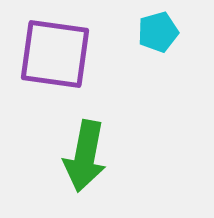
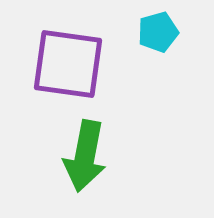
purple square: moved 13 px right, 10 px down
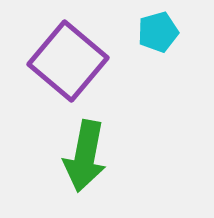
purple square: moved 3 px up; rotated 32 degrees clockwise
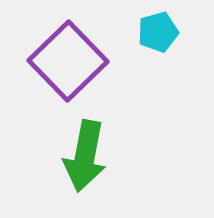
purple square: rotated 6 degrees clockwise
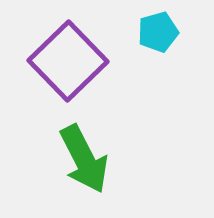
green arrow: moved 1 px left, 3 px down; rotated 38 degrees counterclockwise
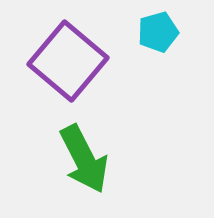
purple square: rotated 6 degrees counterclockwise
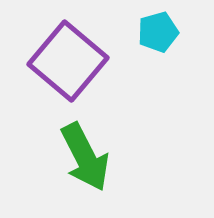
green arrow: moved 1 px right, 2 px up
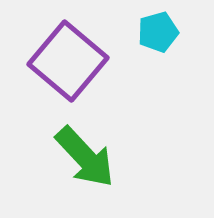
green arrow: rotated 16 degrees counterclockwise
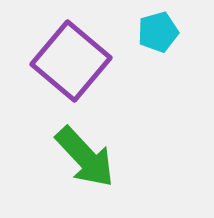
purple square: moved 3 px right
